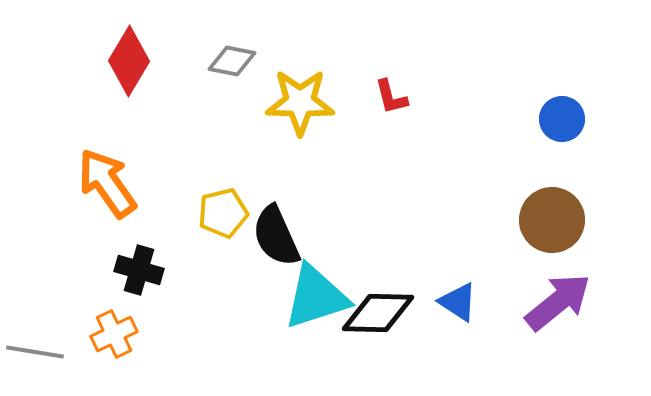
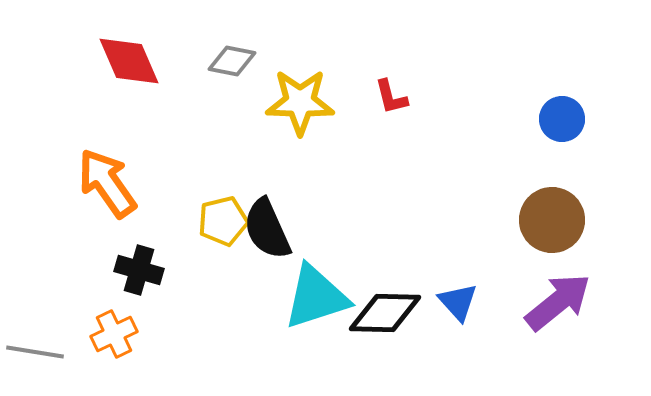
red diamond: rotated 54 degrees counterclockwise
yellow pentagon: moved 8 px down
black semicircle: moved 9 px left, 7 px up
blue triangle: rotated 15 degrees clockwise
black diamond: moved 7 px right
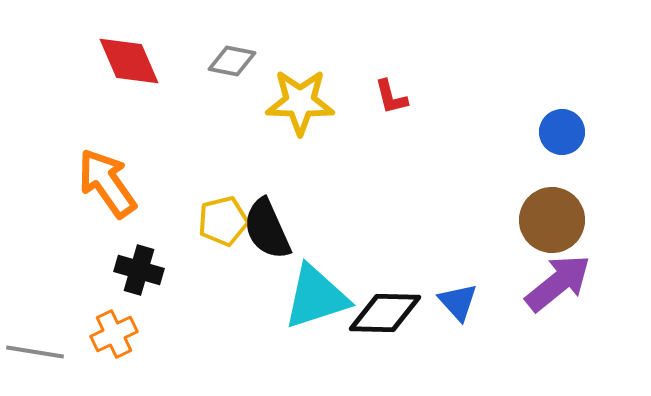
blue circle: moved 13 px down
purple arrow: moved 19 px up
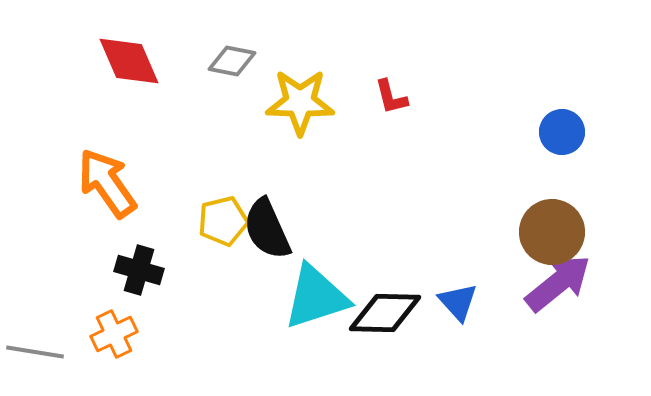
brown circle: moved 12 px down
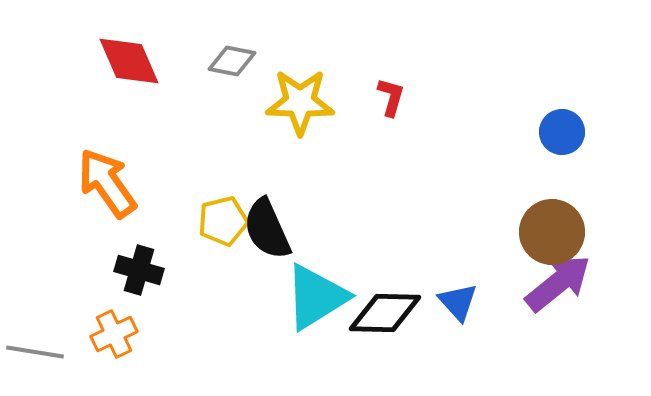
red L-shape: rotated 150 degrees counterclockwise
cyan triangle: rotated 14 degrees counterclockwise
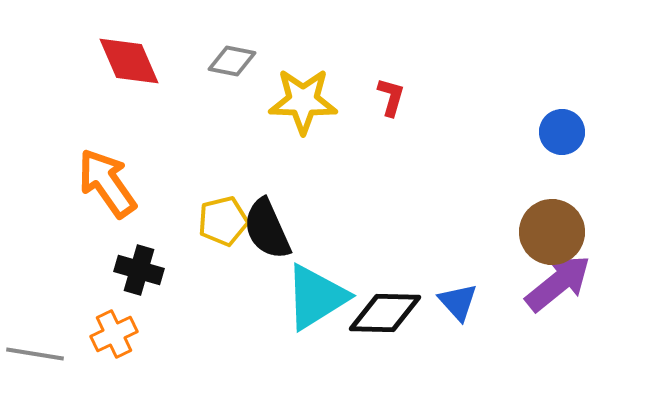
yellow star: moved 3 px right, 1 px up
gray line: moved 2 px down
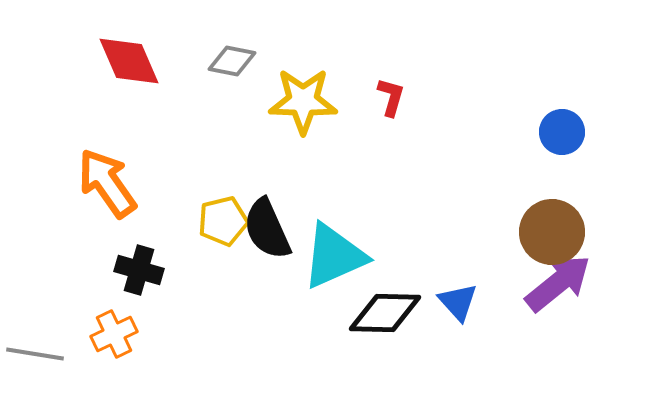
cyan triangle: moved 18 px right, 41 px up; rotated 8 degrees clockwise
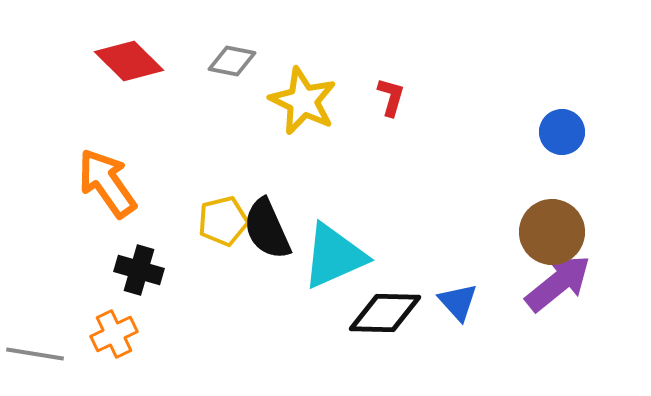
red diamond: rotated 22 degrees counterclockwise
yellow star: rotated 24 degrees clockwise
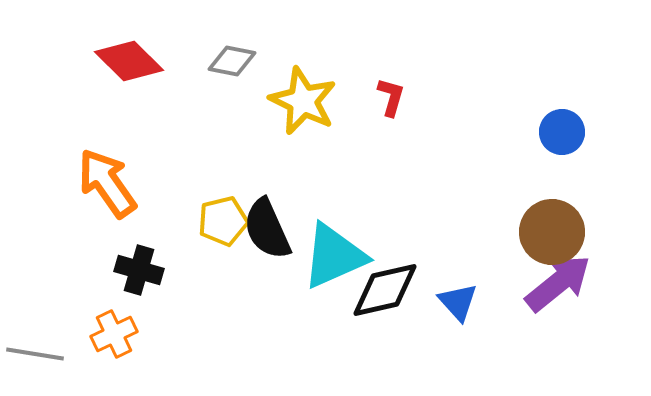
black diamond: moved 23 px up; rotated 14 degrees counterclockwise
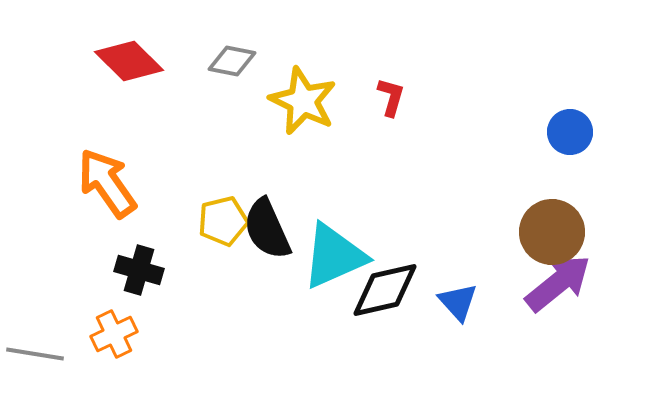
blue circle: moved 8 px right
